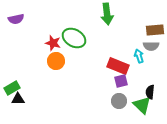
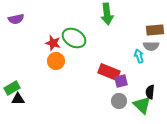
red rectangle: moved 9 px left, 6 px down
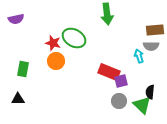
green rectangle: moved 11 px right, 19 px up; rotated 49 degrees counterclockwise
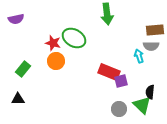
green rectangle: rotated 28 degrees clockwise
gray circle: moved 8 px down
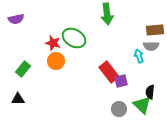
red rectangle: rotated 30 degrees clockwise
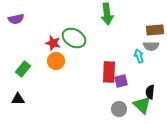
red rectangle: rotated 40 degrees clockwise
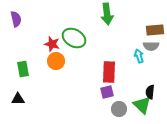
purple semicircle: rotated 91 degrees counterclockwise
red star: moved 1 px left, 1 px down
green rectangle: rotated 49 degrees counterclockwise
purple square: moved 14 px left, 11 px down
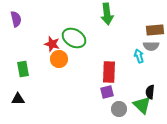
orange circle: moved 3 px right, 2 px up
